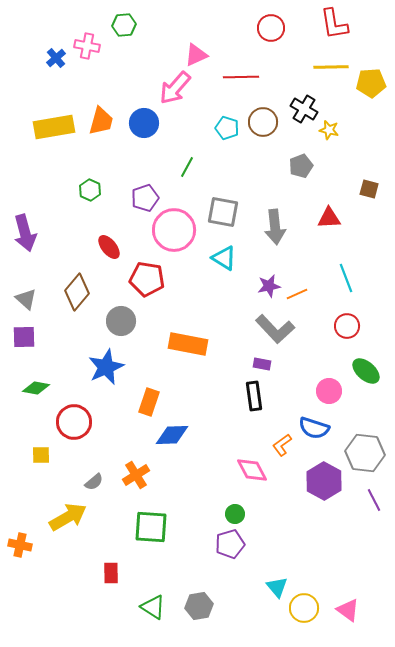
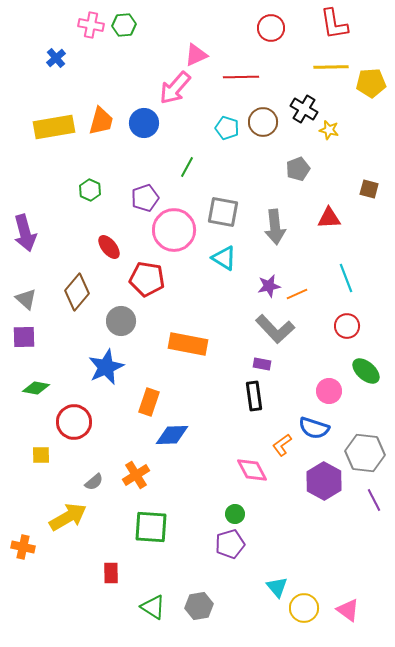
pink cross at (87, 46): moved 4 px right, 21 px up
gray pentagon at (301, 166): moved 3 px left, 3 px down
orange cross at (20, 545): moved 3 px right, 2 px down
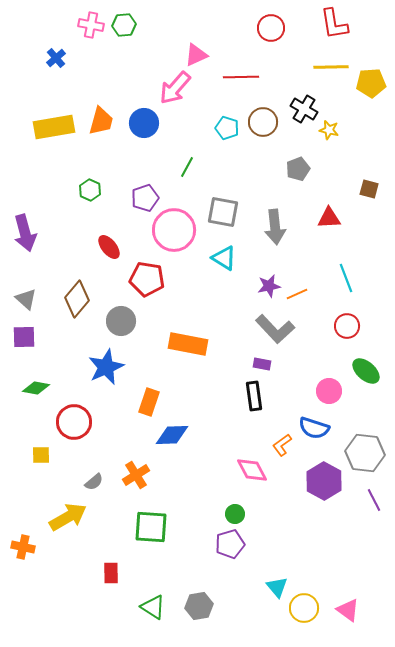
brown diamond at (77, 292): moved 7 px down
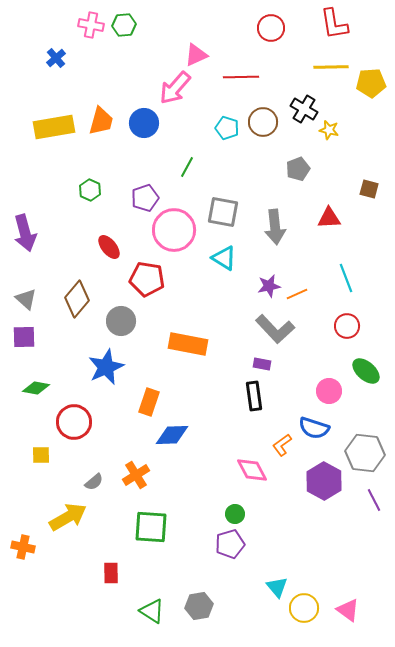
green triangle at (153, 607): moved 1 px left, 4 px down
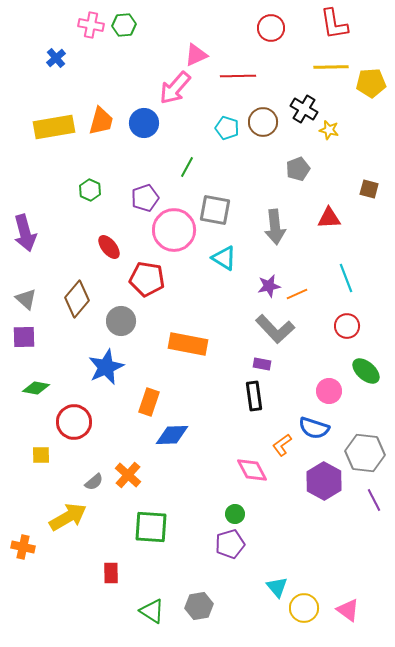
red line at (241, 77): moved 3 px left, 1 px up
gray square at (223, 212): moved 8 px left, 2 px up
orange cross at (136, 475): moved 8 px left; rotated 16 degrees counterclockwise
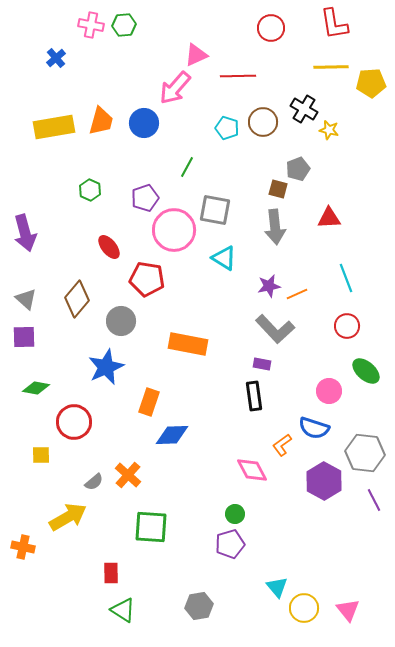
brown square at (369, 189): moved 91 px left
pink triangle at (348, 610): rotated 15 degrees clockwise
green triangle at (152, 611): moved 29 px left, 1 px up
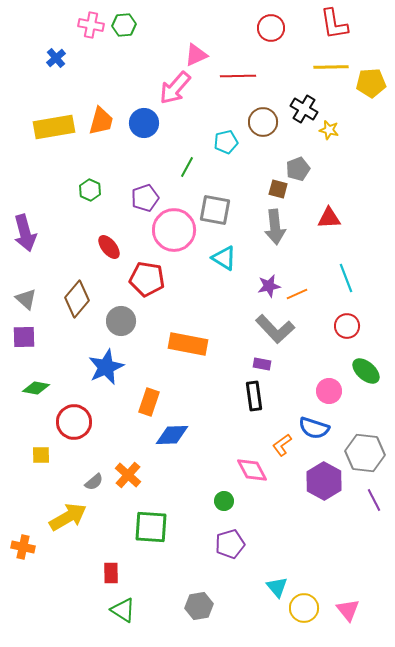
cyan pentagon at (227, 128): moved 1 px left, 14 px down; rotated 30 degrees counterclockwise
green circle at (235, 514): moved 11 px left, 13 px up
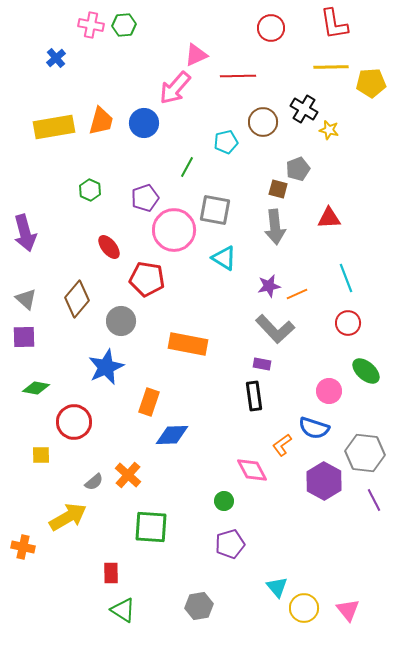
red circle at (347, 326): moved 1 px right, 3 px up
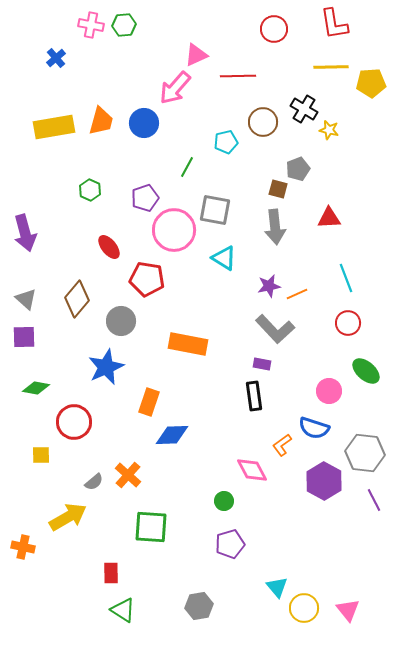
red circle at (271, 28): moved 3 px right, 1 px down
